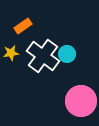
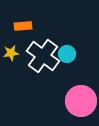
orange rectangle: rotated 30 degrees clockwise
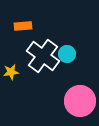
yellow star: moved 19 px down
pink circle: moved 1 px left
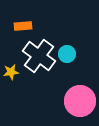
white cross: moved 4 px left
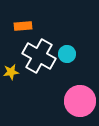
white cross: rotated 8 degrees counterclockwise
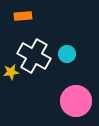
orange rectangle: moved 10 px up
white cross: moved 5 px left
pink circle: moved 4 px left
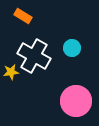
orange rectangle: rotated 36 degrees clockwise
cyan circle: moved 5 px right, 6 px up
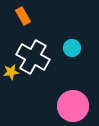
orange rectangle: rotated 30 degrees clockwise
white cross: moved 1 px left, 1 px down
pink circle: moved 3 px left, 5 px down
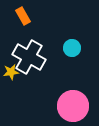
white cross: moved 4 px left
